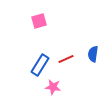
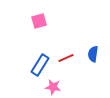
red line: moved 1 px up
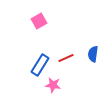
pink square: rotated 14 degrees counterclockwise
pink star: moved 2 px up
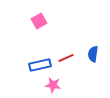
blue rectangle: rotated 45 degrees clockwise
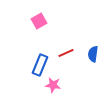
red line: moved 5 px up
blue rectangle: rotated 55 degrees counterclockwise
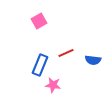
blue semicircle: moved 6 px down; rotated 91 degrees counterclockwise
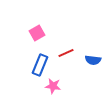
pink square: moved 2 px left, 12 px down
pink star: moved 1 px down
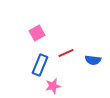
pink star: rotated 21 degrees counterclockwise
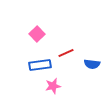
pink square: moved 1 px down; rotated 14 degrees counterclockwise
blue semicircle: moved 1 px left, 4 px down
blue rectangle: rotated 60 degrees clockwise
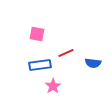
pink square: rotated 35 degrees counterclockwise
blue semicircle: moved 1 px right, 1 px up
pink star: rotated 21 degrees counterclockwise
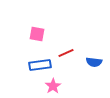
blue semicircle: moved 1 px right, 1 px up
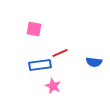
pink square: moved 3 px left, 5 px up
red line: moved 6 px left
pink star: rotated 14 degrees counterclockwise
